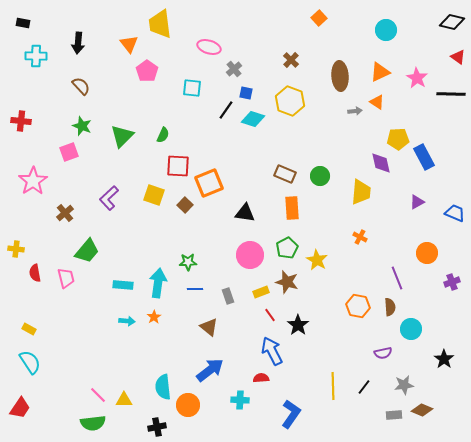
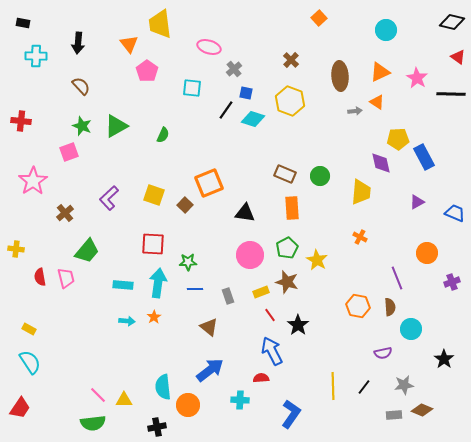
green triangle at (122, 136): moved 6 px left, 10 px up; rotated 15 degrees clockwise
red square at (178, 166): moved 25 px left, 78 px down
red semicircle at (35, 273): moved 5 px right, 4 px down
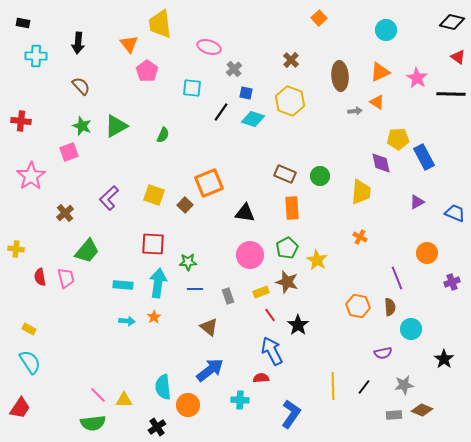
black line at (226, 110): moved 5 px left, 2 px down
pink star at (33, 181): moved 2 px left, 5 px up
black cross at (157, 427): rotated 24 degrees counterclockwise
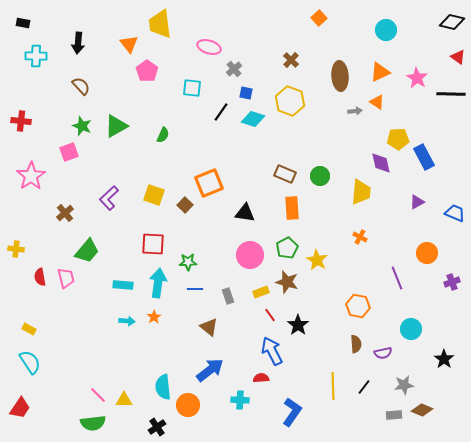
brown semicircle at (390, 307): moved 34 px left, 37 px down
blue L-shape at (291, 414): moved 1 px right, 2 px up
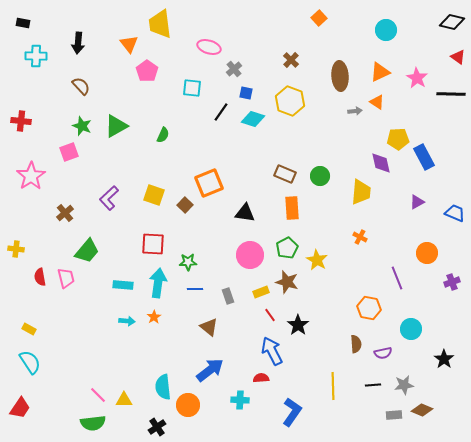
orange hexagon at (358, 306): moved 11 px right, 2 px down
black line at (364, 387): moved 9 px right, 2 px up; rotated 49 degrees clockwise
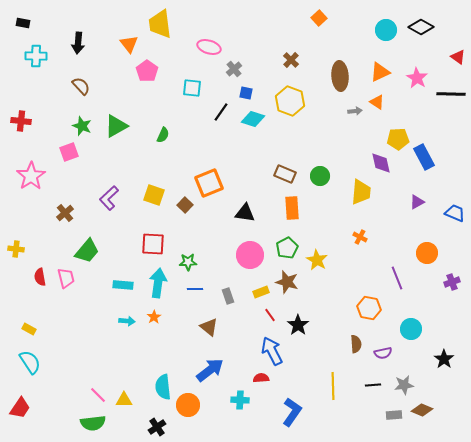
black diamond at (452, 22): moved 31 px left, 5 px down; rotated 15 degrees clockwise
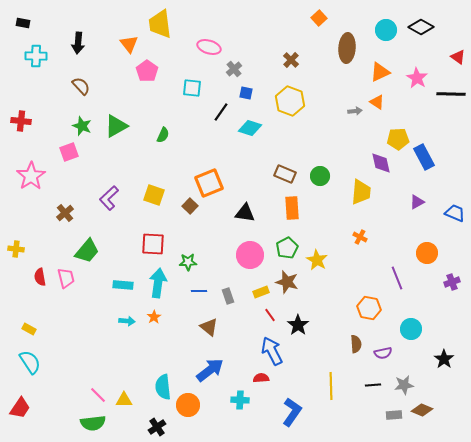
brown ellipse at (340, 76): moved 7 px right, 28 px up; rotated 8 degrees clockwise
cyan diamond at (253, 119): moved 3 px left, 9 px down
brown square at (185, 205): moved 5 px right, 1 px down
blue line at (195, 289): moved 4 px right, 2 px down
yellow line at (333, 386): moved 2 px left
